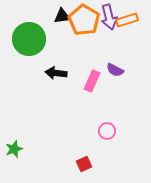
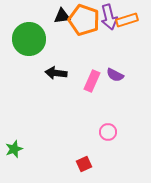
orange pentagon: rotated 12 degrees counterclockwise
purple semicircle: moved 5 px down
pink circle: moved 1 px right, 1 px down
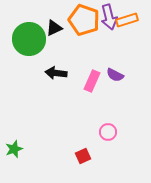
black triangle: moved 8 px left, 12 px down; rotated 18 degrees counterclockwise
red square: moved 1 px left, 8 px up
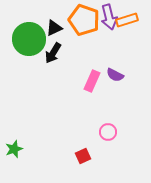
black arrow: moved 3 px left, 20 px up; rotated 65 degrees counterclockwise
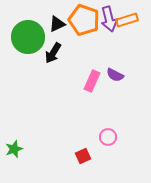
purple arrow: moved 2 px down
black triangle: moved 3 px right, 4 px up
green circle: moved 1 px left, 2 px up
pink circle: moved 5 px down
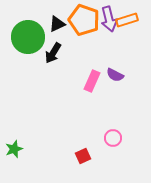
pink circle: moved 5 px right, 1 px down
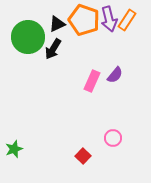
orange rectangle: rotated 40 degrees counterclockwise
black arrow: moved 4 px up
purple semicircle: rotated 78 degrees counterclockwise
red square: rotated 21 degrees counterclockwise
